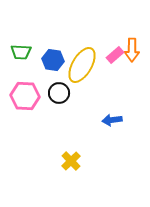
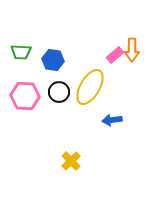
yellow ellipse: moved 8 px right, 22 px down
black circle: moved 1 px up
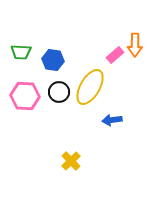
orange arrow: moved 3 px right, 5 px up
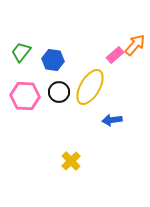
orange arrow: rotated 140 degrees counterclockwise
green trapezoid: rotated 125 degrees clockwise
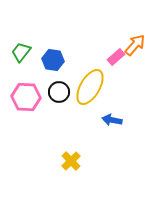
pink rectangle: moved 1 px right, 2 px down
pink hexagon: moved 1 px right, 1 px down
blue arrow: rotated 18 degrees clockwise
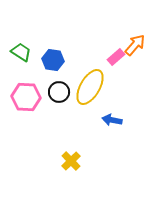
green trapezoid: rotated 85 degrees clockwise
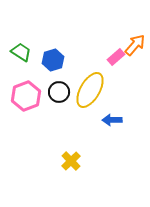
blue hexagon: rotated 25 degrees counterclockwise
yellow ellipse: moved 3 px down
pink hexagon: moved 1 px up; rotated 24 degrees counterclockwise
blue arrow: rotated 12 degrees counterclockwise
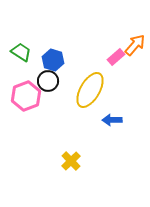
blue hexagon: rotated 25 degrees counterclockwise
black circle: moved 11 px left, 11 px up
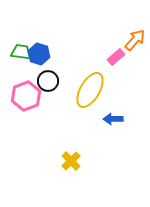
orange arrow: moved 5 px up
green trapezoid: rotated 25 degrees counterclockwise
blue hexagon: moved 14 px left, 6 px up
blue arrow: moved 1 px right, 1 px up
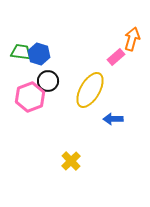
orange arrow: moved 3 px left, 1 px up; rotated 25 degrees counterclockwise
pink hexagon: moved 4 px right, 1 px down
